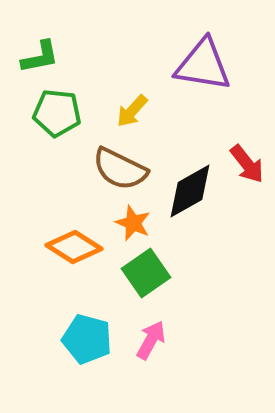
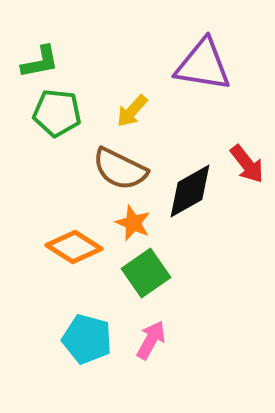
green L-shape: moved 5 px down
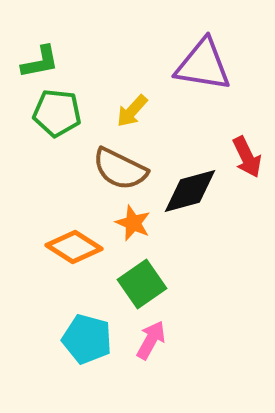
red arrow: moved 7 px up; rotated 12 degrees clockwise
black diamond: rotated 14 degrees clockwise
green square: moved 4 px left, 11 px down
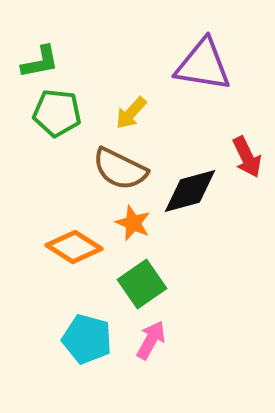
yellow arrow: moved 1 px left, 2 px down
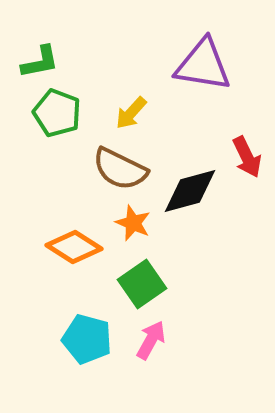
green pentagon: rotated 15 degrees clockwise
